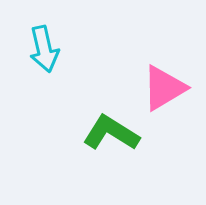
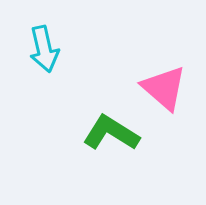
pink triangle: rotated 48 degrees counterclockwise
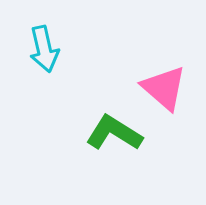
green L-shape: moved 3 px right
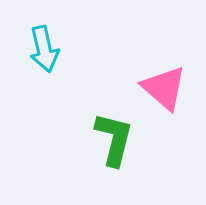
green L-shape: moved 6 px down; rotated 72 degrees clockwise
